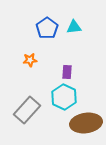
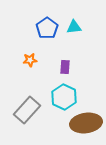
purple rectangle: moved 2 px left, 5 px up
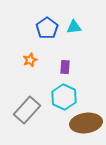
orange star: rotated 16 degrees counterclockwise
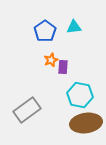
blue pentagon: moved 2 px left, 3 px down
orange star: moved 21 px right
purple rectangle: moved 2 px left
cyan hexagon: moved 16 px right, 2 px up; rotated 15 degrees counterclockwise
gray rectangle: rotated 12 degrees clockwise
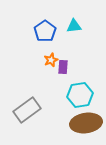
cyan triangle: moved 1 px up
cyan hexagon: rotated 20 degrees counterclockwise
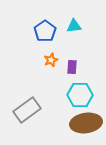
purple rectangle: moved 9 px right
cyan hexagon: rotated 10 degrees clockwise
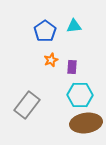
gray rectangle: moved 5 px up; rotated 16 degrees counterclockwise
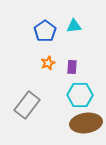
orange star: moved 3 px left, 3 px down
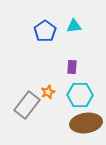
orange star: moved 29 px down
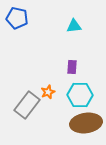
blue pentagon: moved 28 px left, 13 px up; rotated 25 degrees counterclockwise
